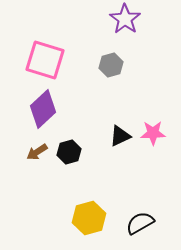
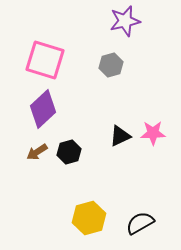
purple star: moved 2 px down; rotated 24 degrees clockwise
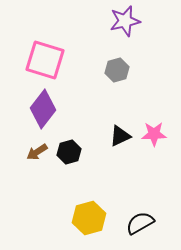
gray hexagon: moved 6 px right, 5 px down
purple diamond: rotated 9 degrees counterclockwise
pink star: moved 1 px right, 1 px down
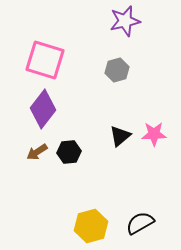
black triangle: rotated 15 degrees counterclockwise
black hexagon: rotated 10 degrees clockwise
yellow hexagon: moved 2 px right, 8 px down
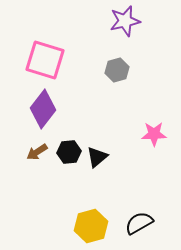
black triangle: moved 23 px left, 21 px down
black semicircle: moved 1 px left
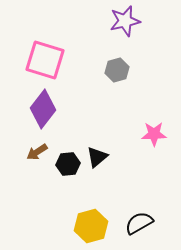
black hexagon: moved 1 px left, 12 px down
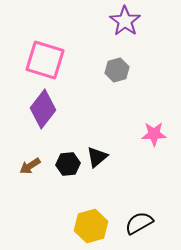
purple star: rotated 24 degrees counterclockwise
brown arrow: moved 7 px left, 14 px down
